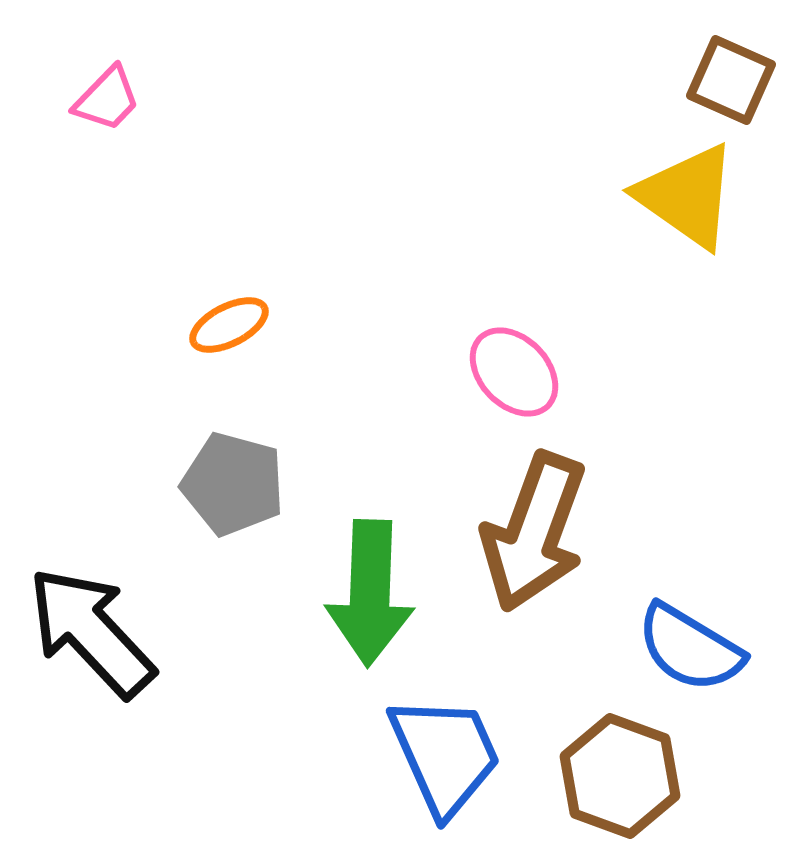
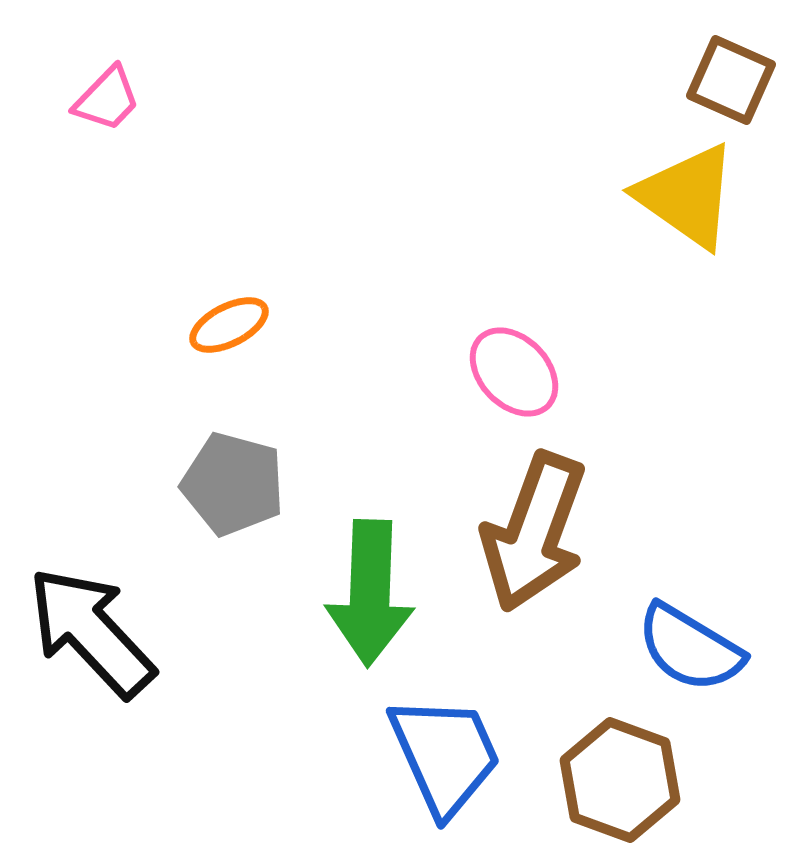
brown hexagon: moved 4 px down
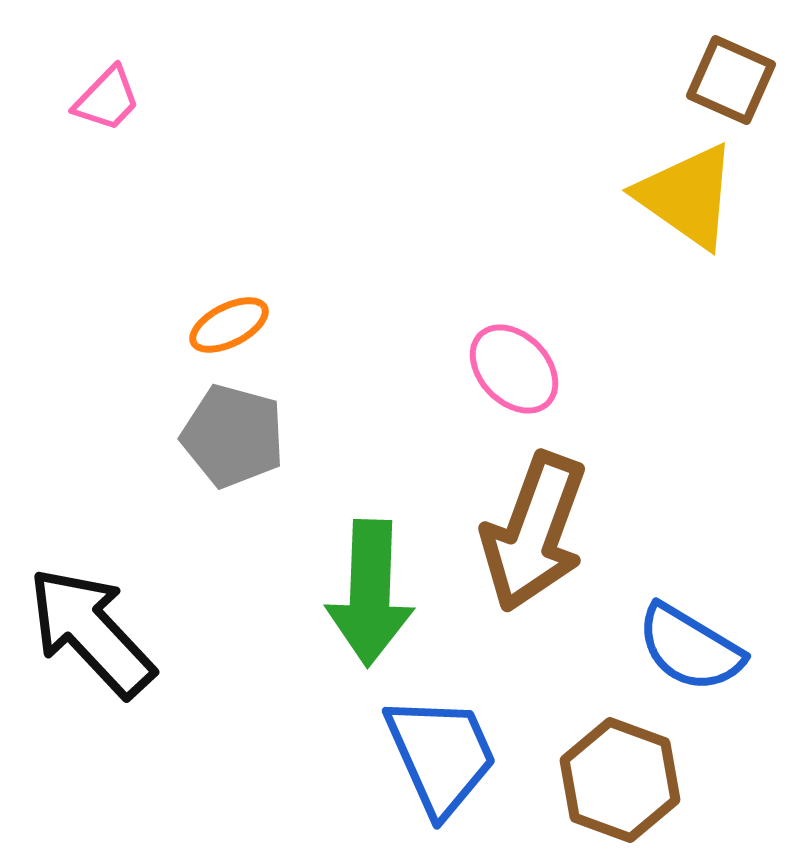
pink ellipse: moved 3 px up
gray pentagon: moved 48 px up
blue trapezoid: moved 4 px left
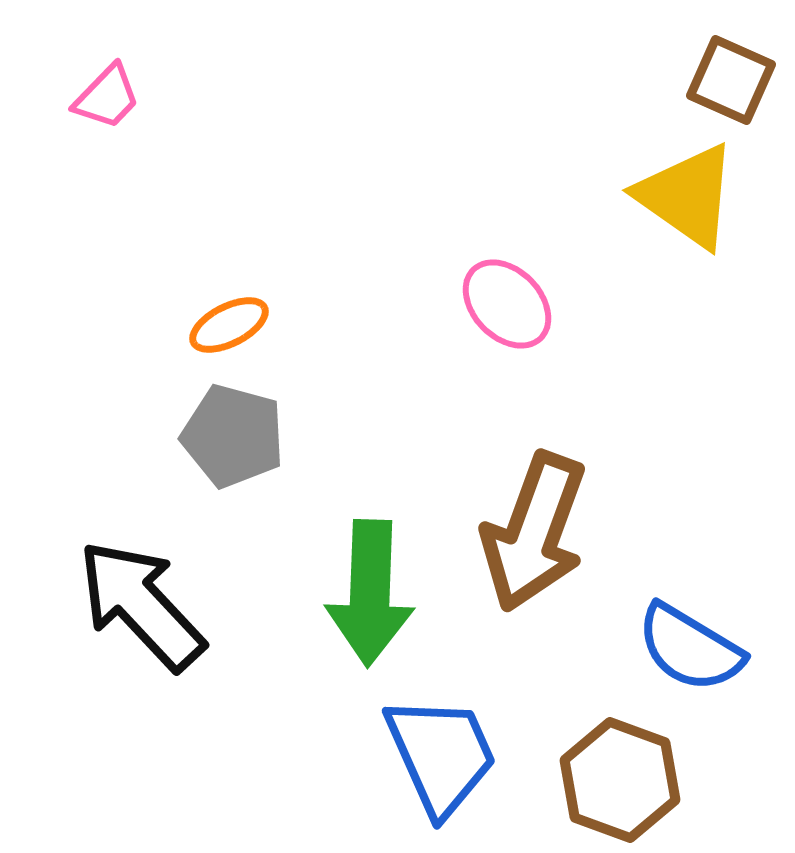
pink trapezoid: moved 2 px up
pink ellipse: moved 7 px left, 65 px up
black arrow: moved 50 px right, 27 px up
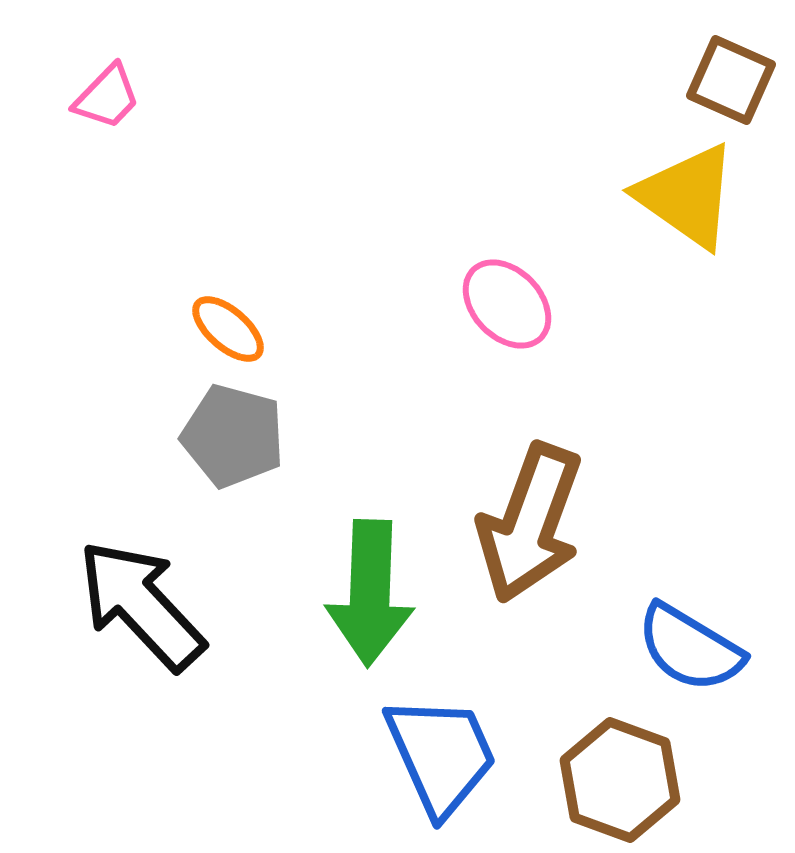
orange ellipse: moved 1 px left, 4 px down; rotated 68 degrees clockwise
brown arrow: moved 4 px left, 9 px up
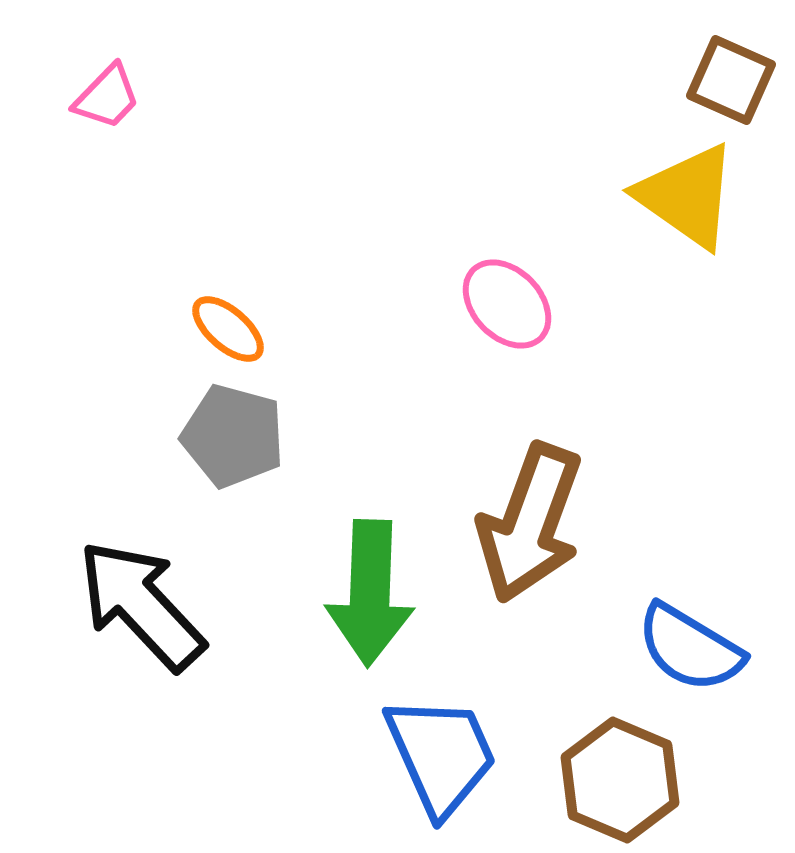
brown hexagon: rotated 3 degrees clockwise
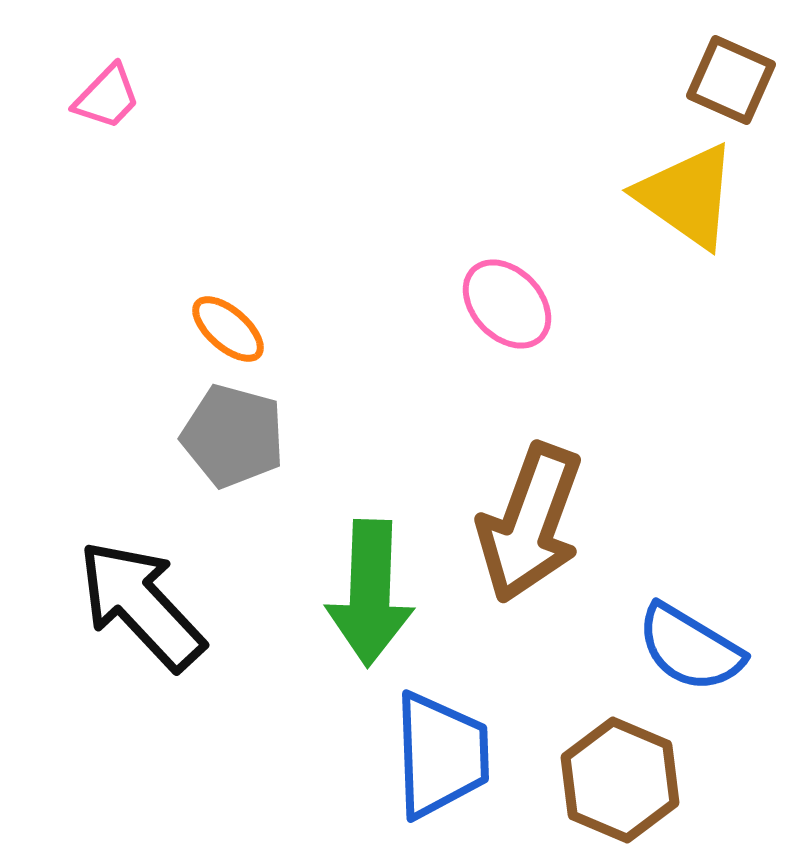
blue trapezoid: rotated 22 degrees clockwise
